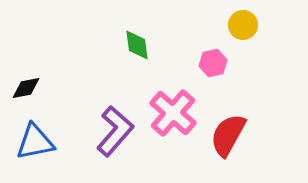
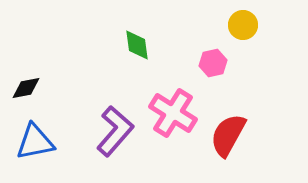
pink cross: rotated 9 degrees counterclockwise
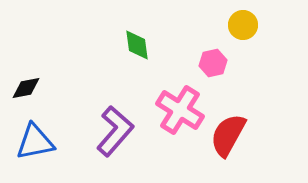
pink cross: moved 7 px right, 3 px up
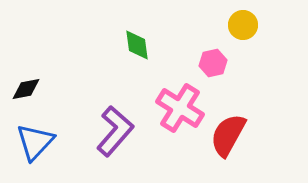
black diamond: moved 1 px down
pink cross: moved 2 px up
blue triangle: rotated 36 degrees counterclockwise
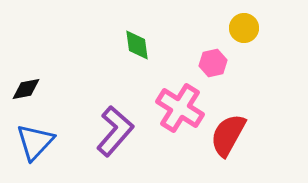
yellow circle: moved 1 px right, 3 px down
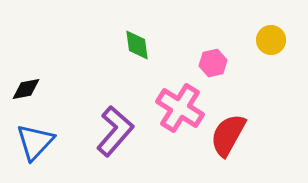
yellow circle: moved 27 px right, 12 px down
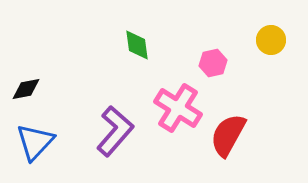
pink cross: moved 2 px left
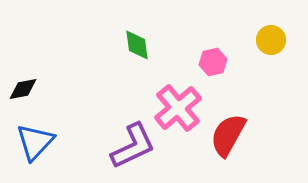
pink hexagon: moved 1 px up
black diamond: moved 3 px left
pink cross: rotated 18 degrees clockwise
purple L-shape: moved 18 px right, 15 px down; rotated 24 degrees clockwise
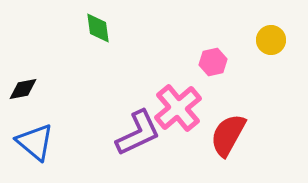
green diamond: moved 39 px left, 17 px up
blue triangle: rotated 33 degrees counterclockwise
purple L-shape: moved 5 px right, 13 px up
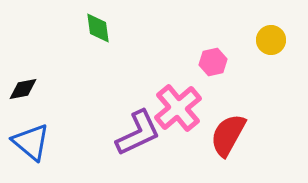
blue triangle: moved 4 px left
